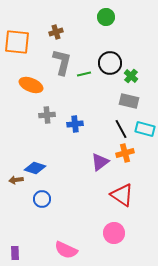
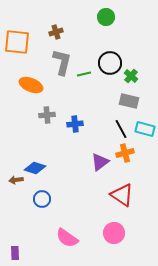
pink semicircle: moved 1 px right, 12 px up; rotated 10 degrees clockwise
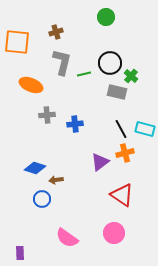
gray rectangle: moved 12 px left, 9 px up
brown arrow: moved 40 px right
purple rectangle: moved 5 px right
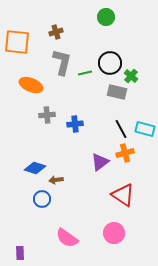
green line: moved 1 px right, 1 px up
red triangle: moved 1 px right
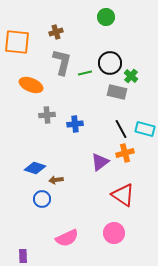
pink semicircle: rotated 60 degrees counterclockwise
purple rectangle: moved 3 px right, 3 px down
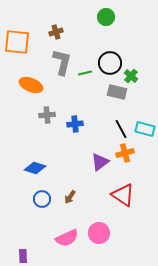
brown arrow: moved 14 px right, 17 px down; rotated 48 degrees counterclockwise
pink circle: moved 15 px left
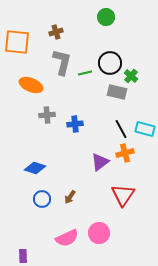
red triangle: rotated 30 degrees clockwise
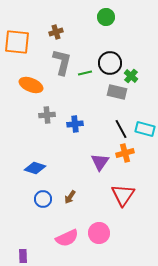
purple triangle: rotated 18 degrees counterclockwise
blue circle: moved 1 px right
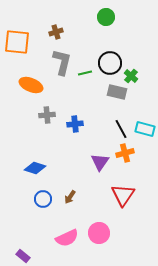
purple rectangle: rotated 48 degrees counterclockwise
